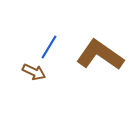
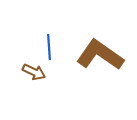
blue line: rotated 35 degrees counterclockwise
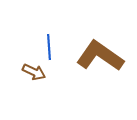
brown L-shape: moved 1 px down
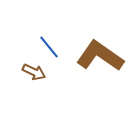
blue line: rotated 35 degrees counterclockwise
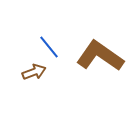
brown arrow: rotated 45 degrees counterclockwise
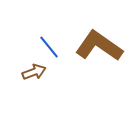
brown L-shape: moved 1 px left, 10 px up
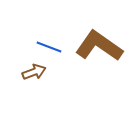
blue line: rotated 30 degrees counterclockwise
